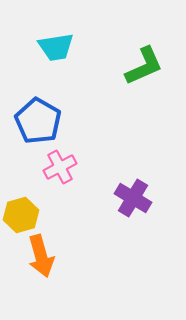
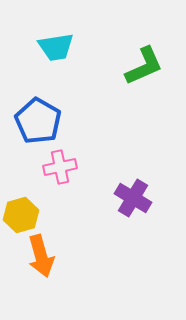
pink cross: rotated 16 degrees clockwise
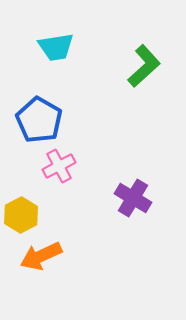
green L-shape: rotated 18 degrees counterclockwise
blue pentagon: moved 1 px right, 1 px up
pink cross: moved 1 px left, 1 px up; rotated 16 degrees counterclockwise
yellow hexagon: rotated 12 degrees counterclockwise
orange arrow: rotated 81 degrees clockwise
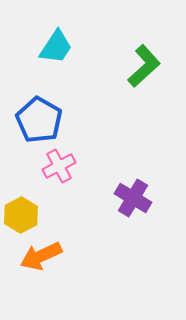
cyan trapezoid: rotated 48 degrees counterclockwise
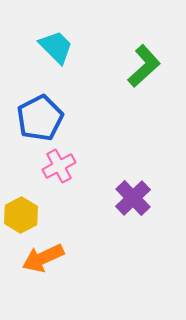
cyan trapezoid: rotated 78 degrees counterclockwise
blue pentagon: moved 1 px right, 2 px up; rotated 15 degrees clockwise
purple cross: rotated 15 degrees clockwise
orange arrow: moved 2 px right, 2 px down
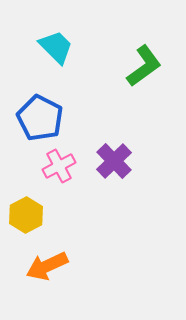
green L-shape: rotated 6 degrees clockwise
blue pentagon: rotated 18 degrees counterclockwise
purple cross: moved 19 px left, 37 px up
yellow hexagon: moved 5 px right
orange arrow: moved 4 px right, 8 px down
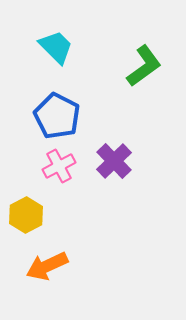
blue pentagon: moved 17 px right, 2 px up
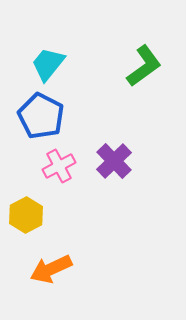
cyan trapezoid: moved 8 px left, 17 px down; rotated 96 degrees counterclockwise
blue pentagon: moved 16 px left
orange arrow: moved 4 px right, 3 px down
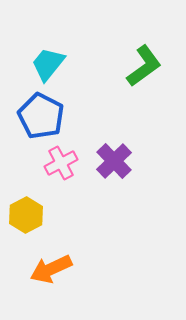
pink cross: moved 2 px right, 3 px up
